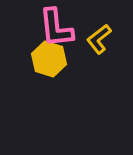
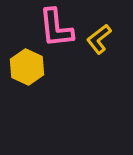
yellow hexagon: moved 22 px left, 8 px down; rotated 8 degrees clockwise
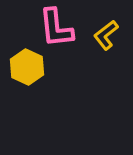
yellow L-shape: moved 7 px right, 4 px up
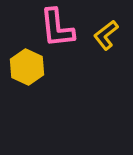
pink L-shape: moved 1 px right
